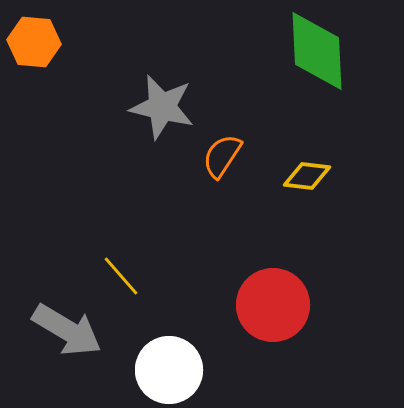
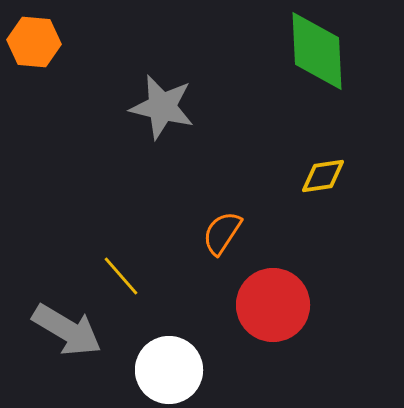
orange semicircle: moved 77 px down
yellow diamond: moved 16 px right; rotated 15 degrees counterclockwise
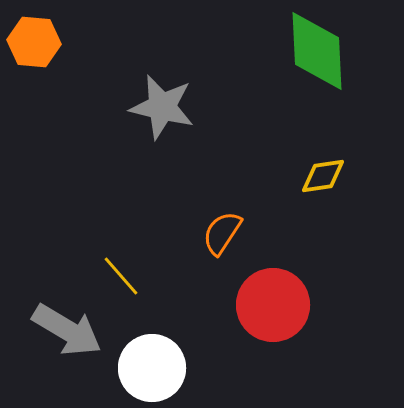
white circle: moved 17 px left, 2 px up
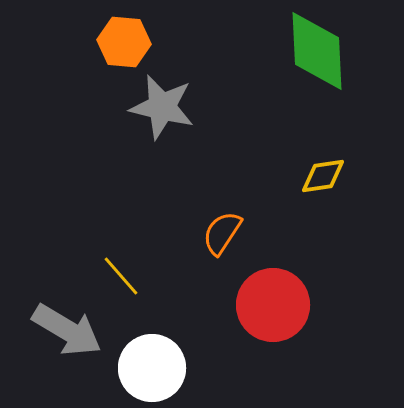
orange hexagon: moved 90 px right
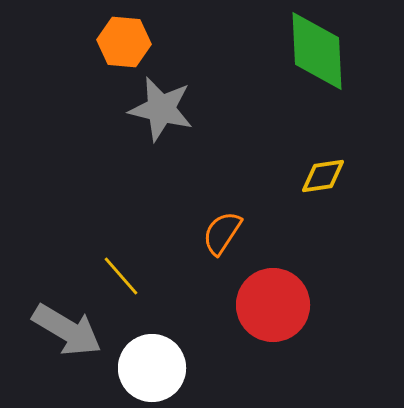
gray star: moved 1 px left, 2 px down
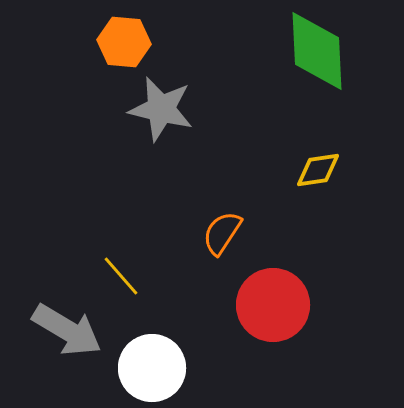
yellow diamond: moved 5 px left, 6 px up
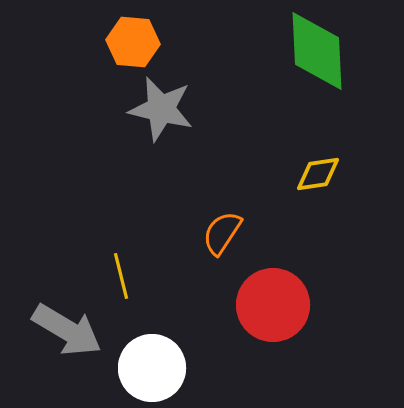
orange hexagon: moved 9 px right
yellow diamond: moved 4 px down
yellow line: rotated 27 degrees clockwise
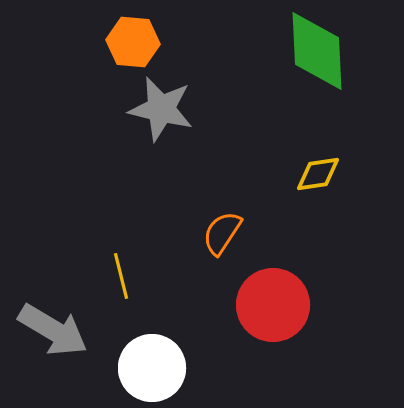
gray arrow: moved 14 px left
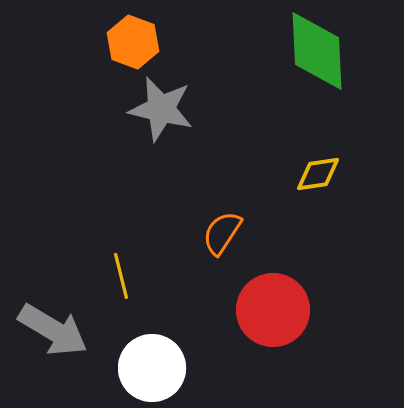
orange hexagon: rotated 15 degrees clockwise
red circle: moved 5 px down
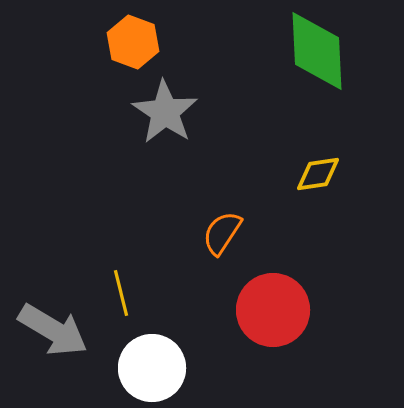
gray star: moved 4 px right, 3 px down; rotated 20 degrees clockwise
yellow line: moved 17 px down
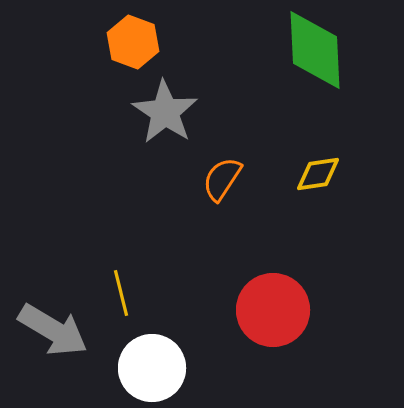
green diamond: moved 2 px left, 1 px up
orange semicircle: moved 54 px up
